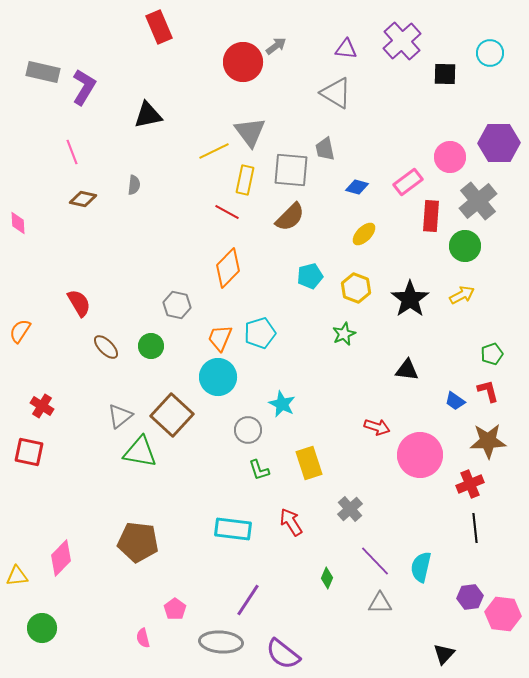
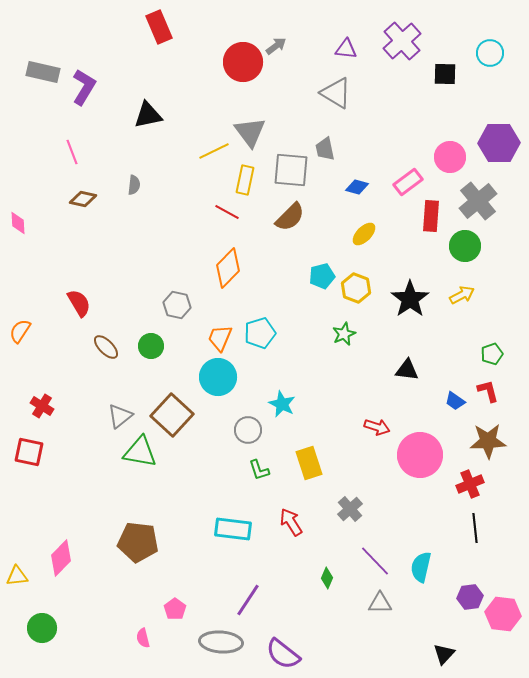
cyan pentagon at (310, 276): moved 12 px right
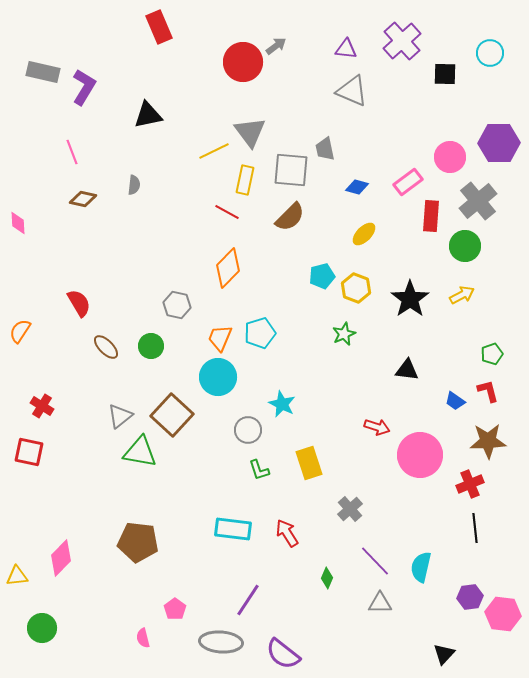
gray triangle at (336, 93): moved 16 px right, 2 px up; rotated 8 degrees counterclockwise
red arrow at (291, 522): moved 4 px left, 11 px down
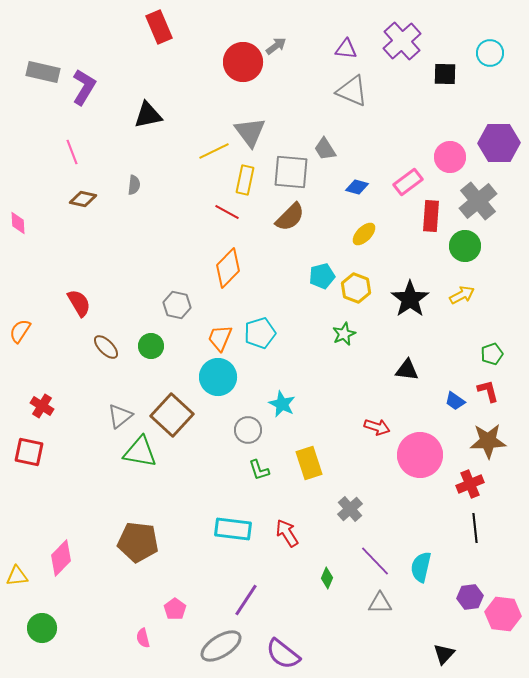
gray trapezoid at (325, 149): rotated 20 degrees counterclockwise
gray square at (291, 170): moved 2 px down
purple line at (248, 600): moved 2 px left
gray ellipse at (221, 642): moved 4 px down; rotated 36 degrees counterclockwise
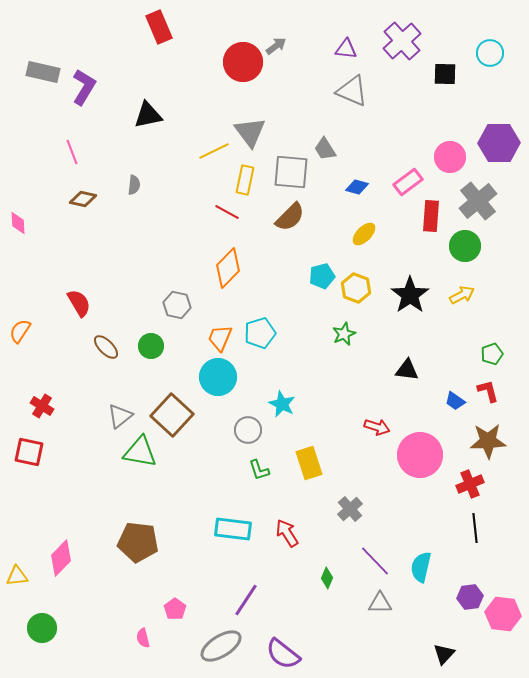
black star at (410, 299): moved 4 px up
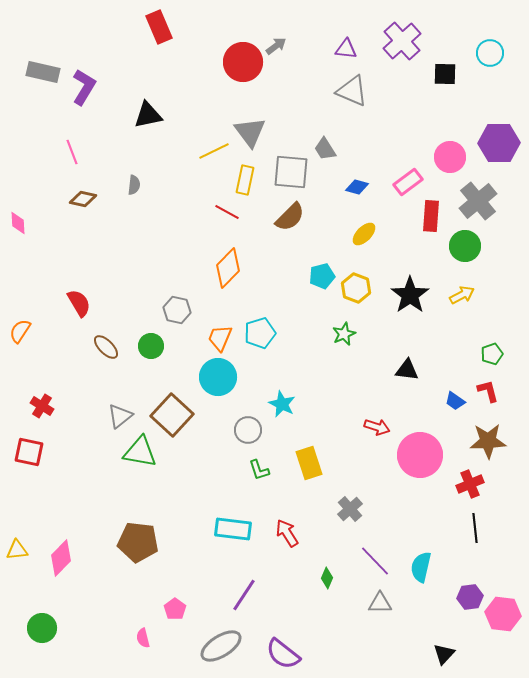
gray hexagon at (177, 305): moved 5 px down
yellow triangle at (17, 576): moved 26 px up
purple line at (246, 600): moved 2 px left, 5 px up
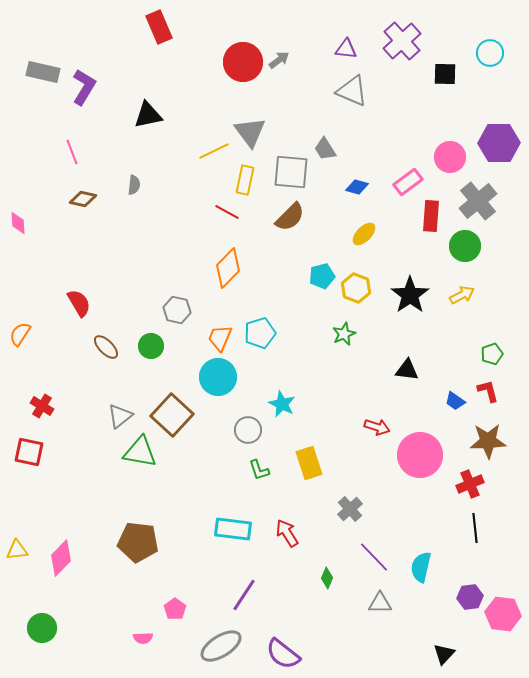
gray arrow at (276, 46): moved 3 px right, 14 px down
orange semicircle at (20, 331): moved 3 px down
purple line at (375, 561): moved 1 px left, 4 px up
pink semicircle at (143, 638): rotated 78 degrees counterclockwise
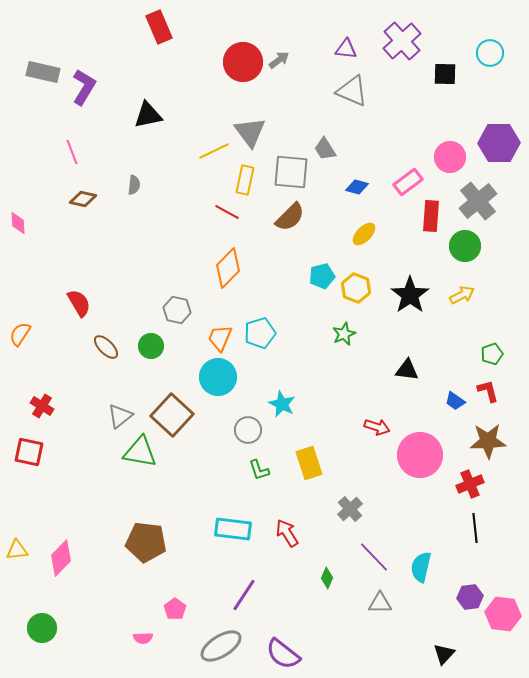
brown pentagon at (138, 542): moved 8 px right
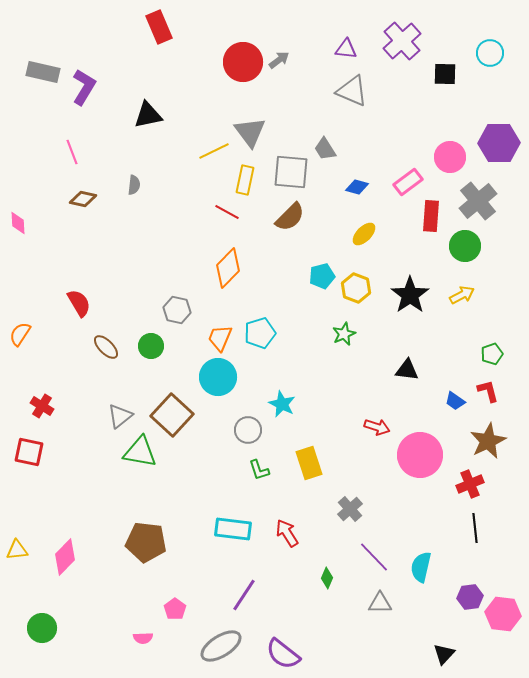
brown star at (488, 441): rotated 24 degrees counterclockwise
pink diamond at (61, 558): moved 4 px right, 1 px up
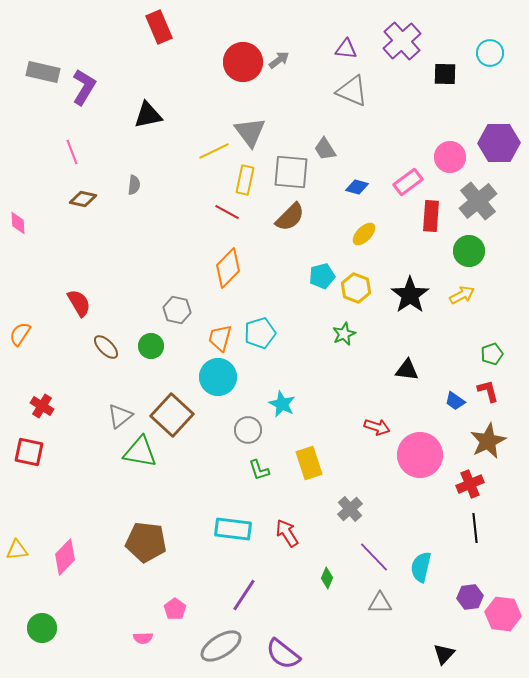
green circle at (465, 246): moved 4 px right, 5 px down
orange trapezoid at (220, 338): rotated 8 degrees counterclockwise
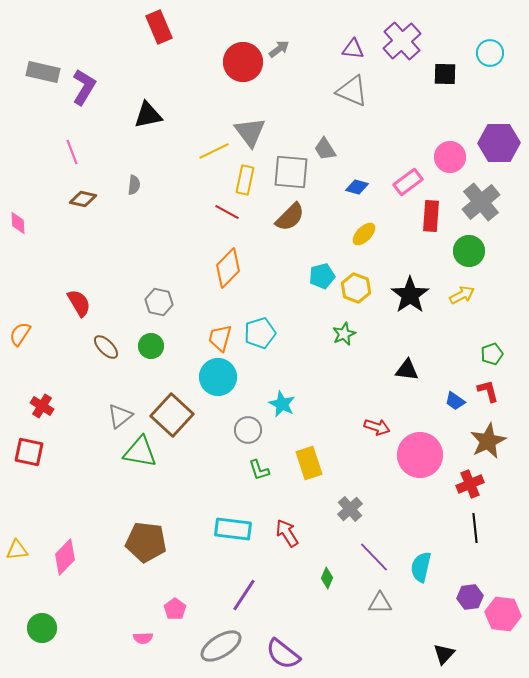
purple triangle at (346, 49): moved 7 px right
gray arrow at (279, 60): moved 11 px up
gray cross at (478, 201): moved 3 px right, 1 px down
gray hexagon at (177, 310): moved 18 px left, 8 px up
